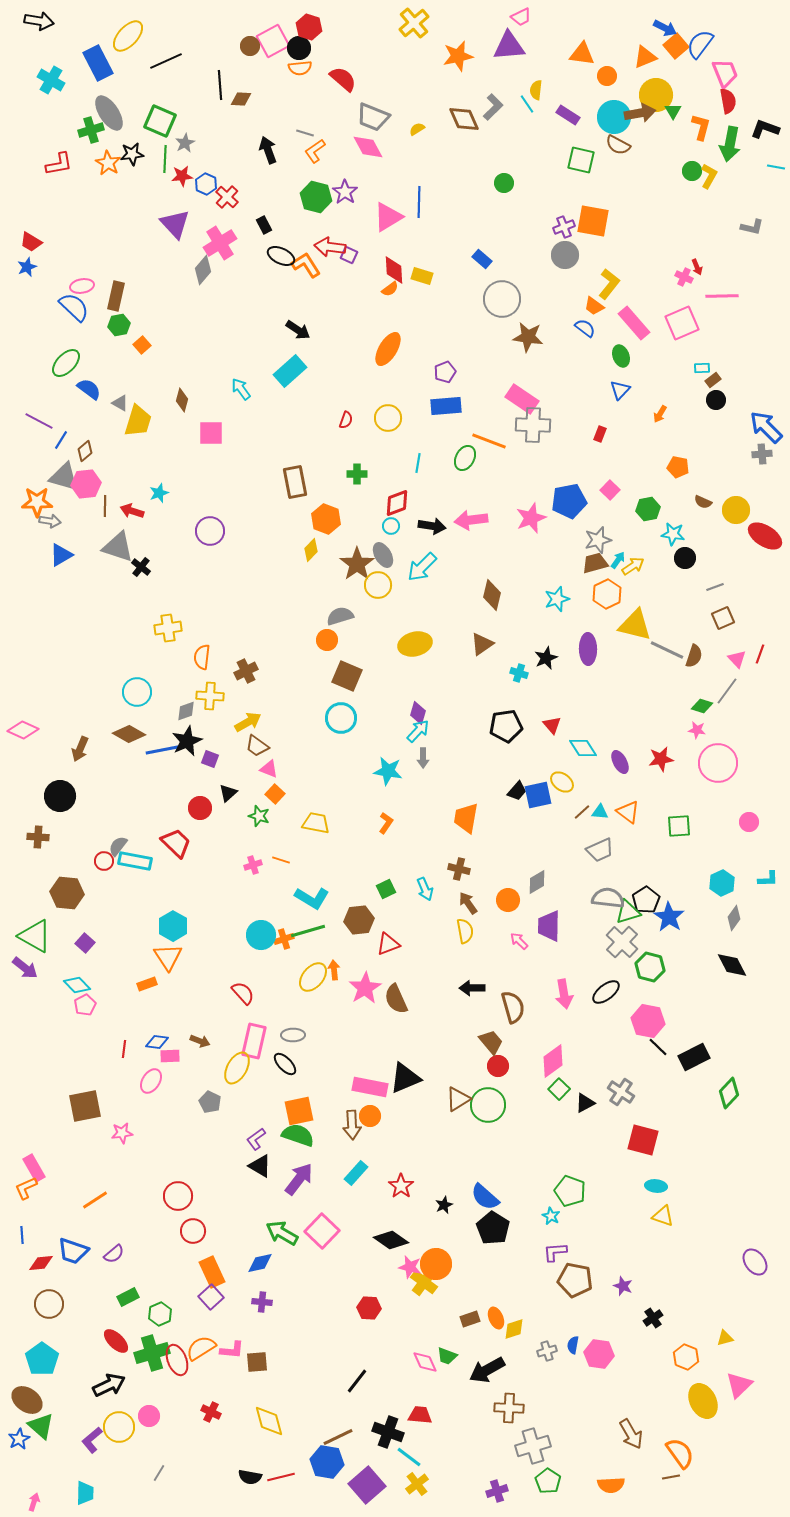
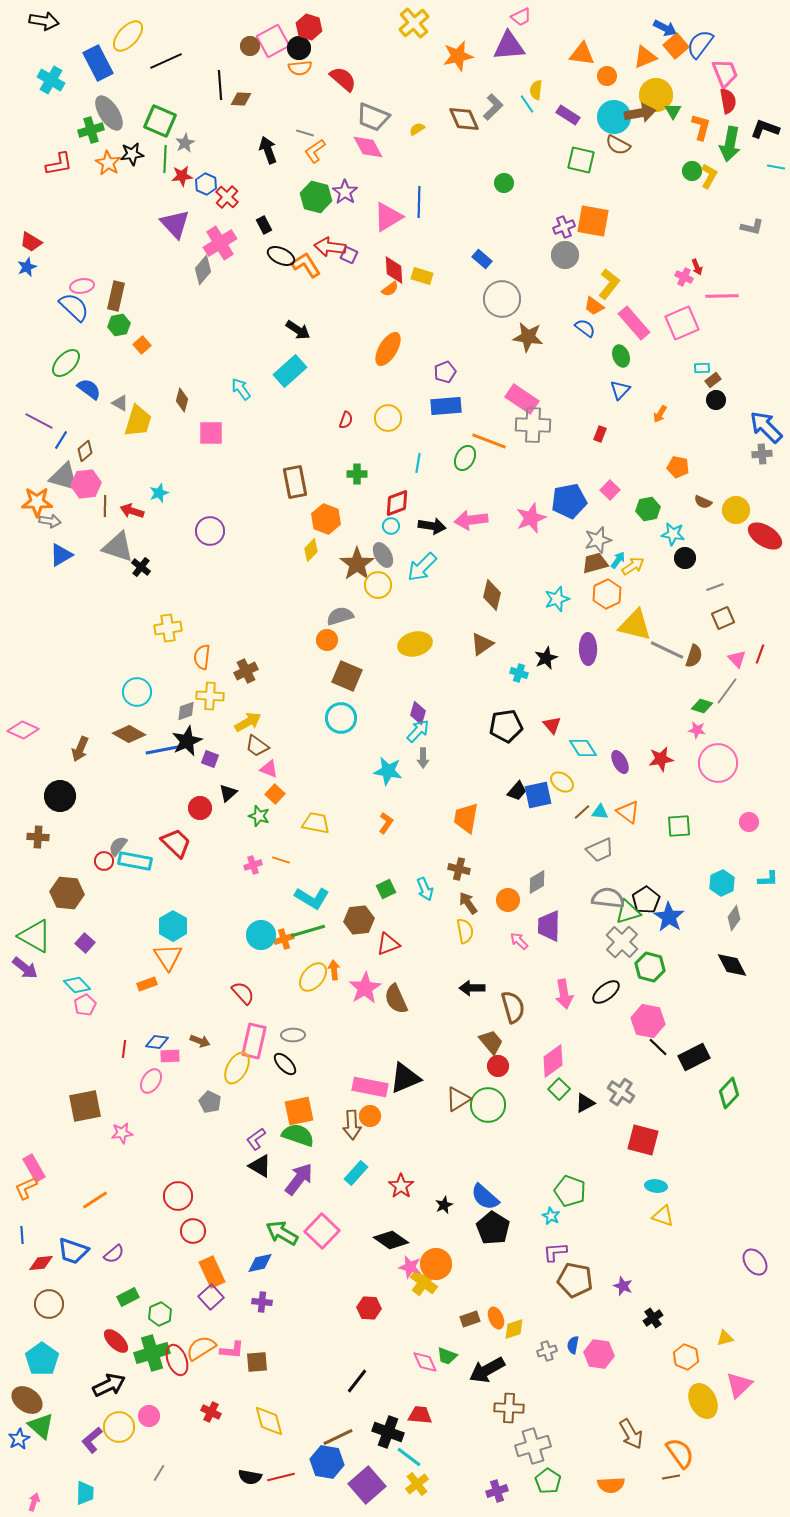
black arrow at (39, 21): moved 5 px right
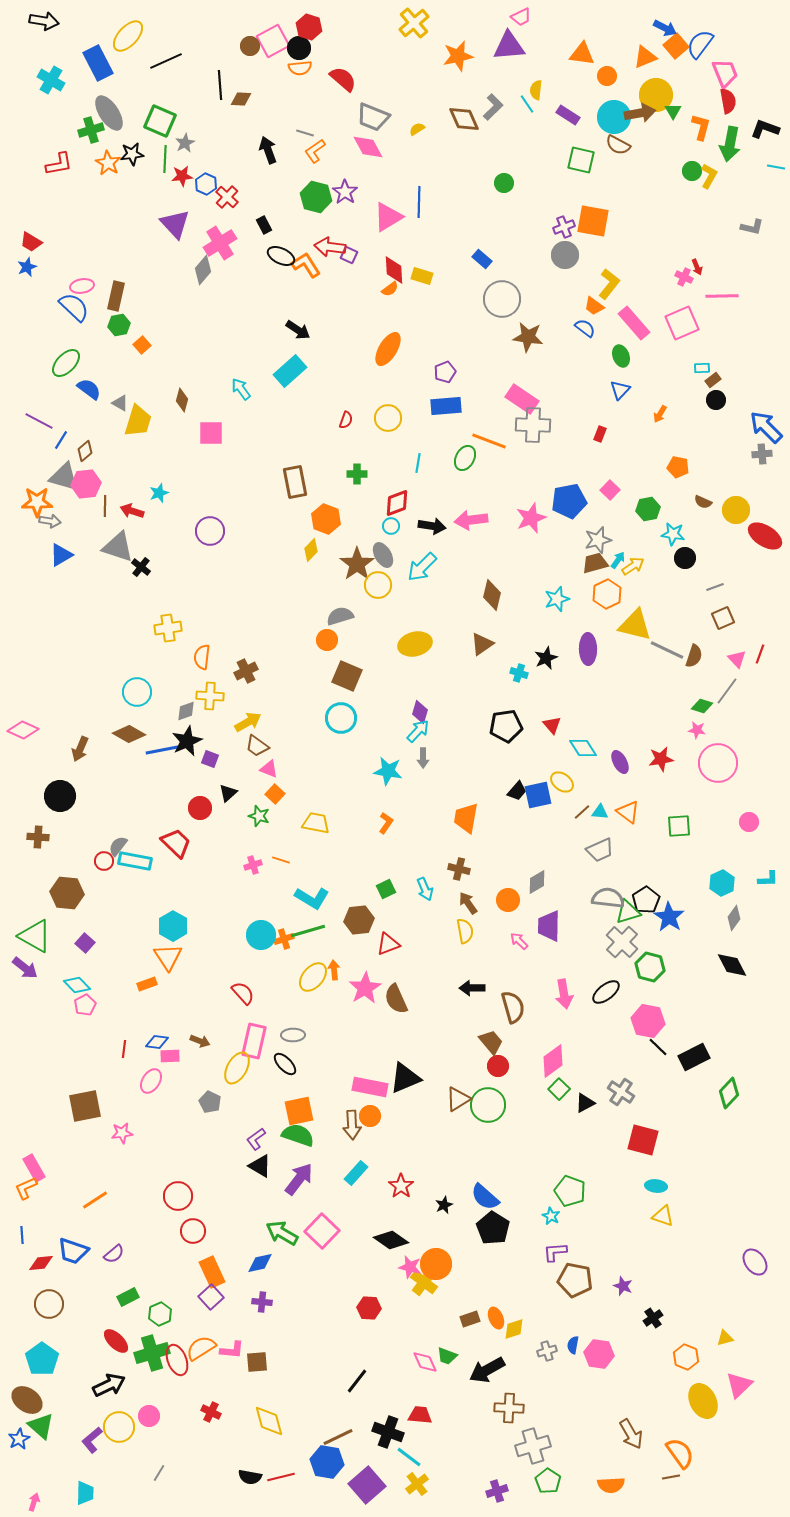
purple diamond at (418, 713): moved 2 px right, 1 px up
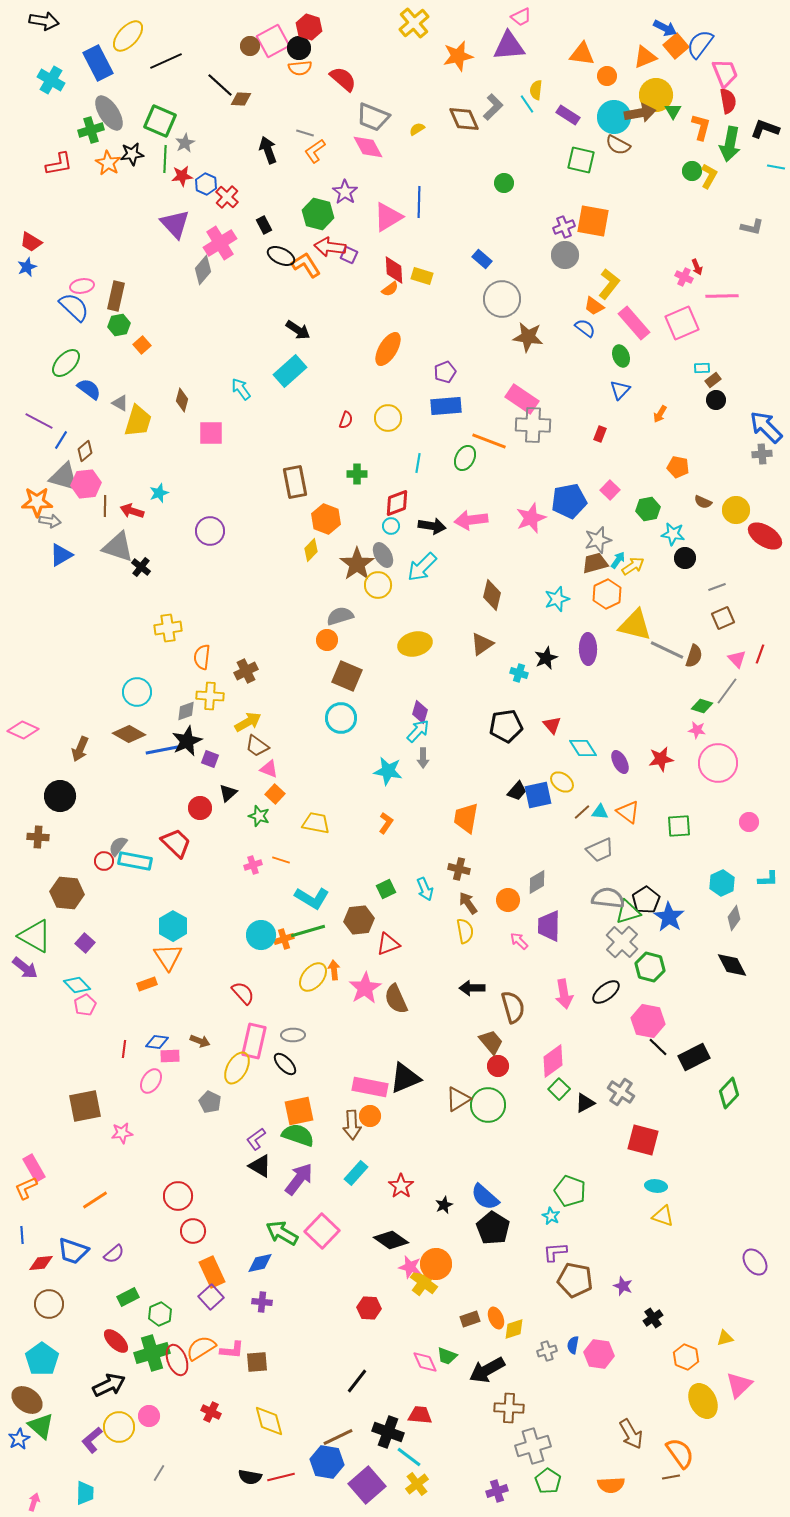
black line at (220, 85): rotated 44 degrees counterclockwise
green hexagon at (316, 197): moved 2 px right, 17 px down
gray line at (715, 587): moved 2 px right
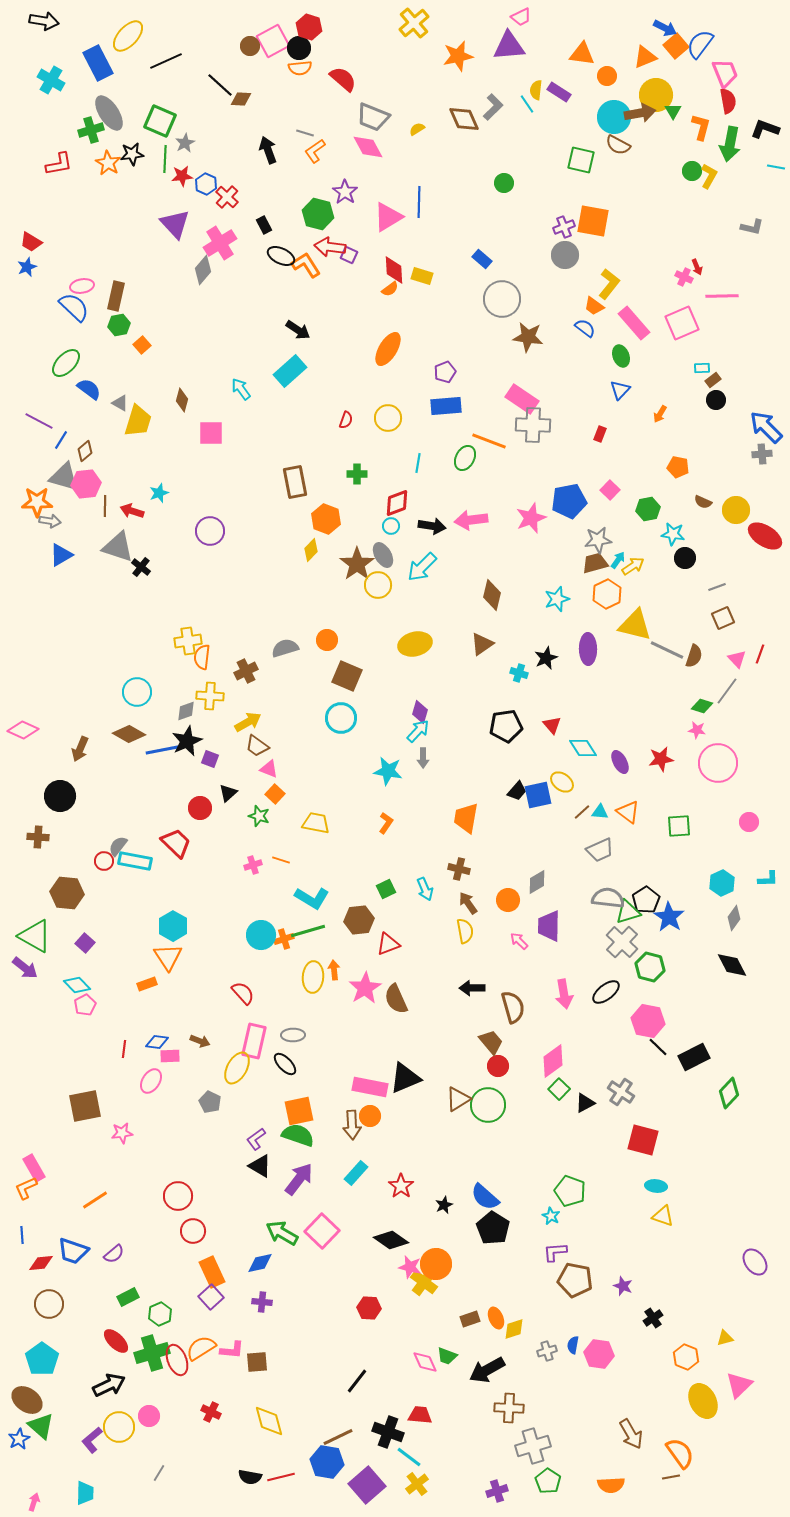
purple rectangle at (568, 115): moved 9 px left, 23 px up
gray star at (598, 540): rotated 8 degrees clockwise
gray semicircle at (340, 616): moved 55 px left, 32 px down
yellow cross at (168, 628): moved 20 px right, 13 px down
yellow ellipse at (313, 977): rotated 36 degrees counterclockwise
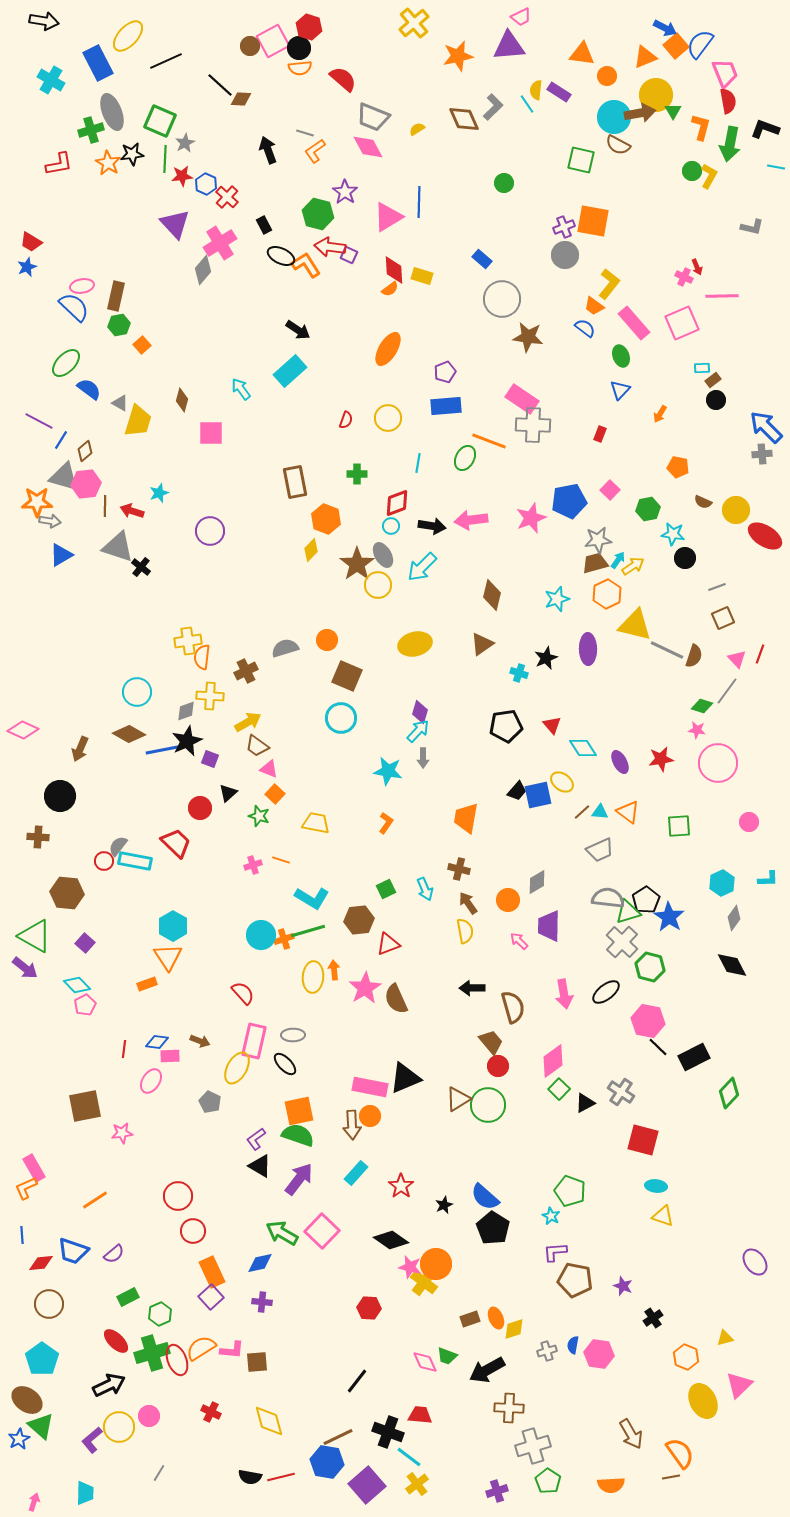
gray ellipse at (109, 113): moved 3 px right, 1 px up; rotated 12 degrees clockwise
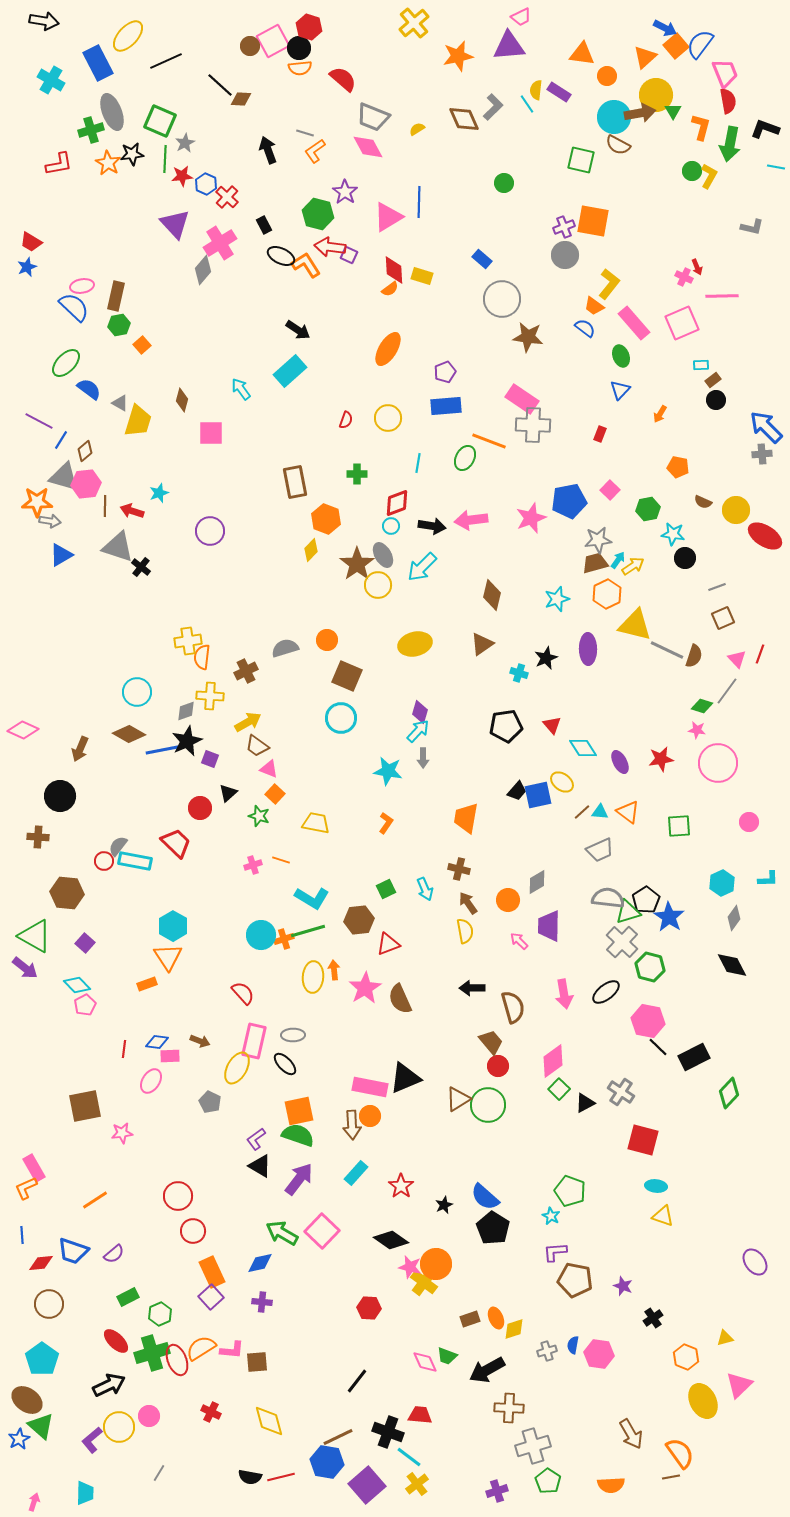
orange triangle at (645, 57): rotated 20 degrees counterclockwise
cyan rectangle at (702, 368): moved 1 px left, 3 px up
brown semicircle at (396, 999): moved 4 px right
